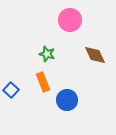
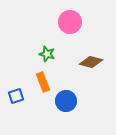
pink circle: moved 2 px down
brown diamond: moved 4 px left, 7 px down; rotated 50 degrees counterclockwise
blue square: moved 5 px right, 6 px down; rotated 28 degrees clockwise
blue circle: moved 1 px left, 1 px down
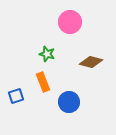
blue circle: moved 3 px right, 1 px down
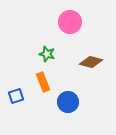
blue circle: moved 1 px left
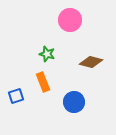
pink circle: moved 2 px up
blue circle: moved 6 px right
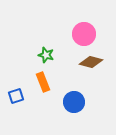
pink circle: moved 14 px right, 14 px down
green star: moved 1 px left, 1 px down
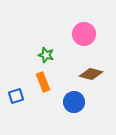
brown diamond: moved 12 px down
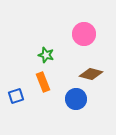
blue circle: moved 2 px right, 3 px up
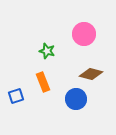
green star: moved 1 px right, 4 px up
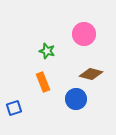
blue square: moved 2 px left, 12 px down
